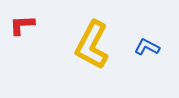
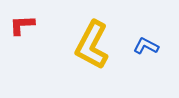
blue L-shape: moved 1 px left, 1 px up
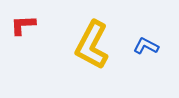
red L-shape: moved 1 px right
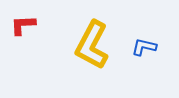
blue L-shape: moved 2 px left, 1 px down; rotated 15 degrees counterclockwise
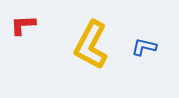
yellow L-shape: moved 1 px left
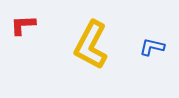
blue L-shape: moved 8 px right
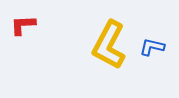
yellow L-shape: moved 18 px right
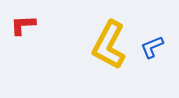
blue L-shape: rotated 35 degrees counterclockwise
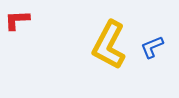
red L-shape: moved 6 px left, 5 px up
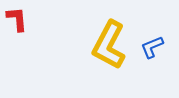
red L-shape: moved 1 px up; rotated 88 degrees clockwise
